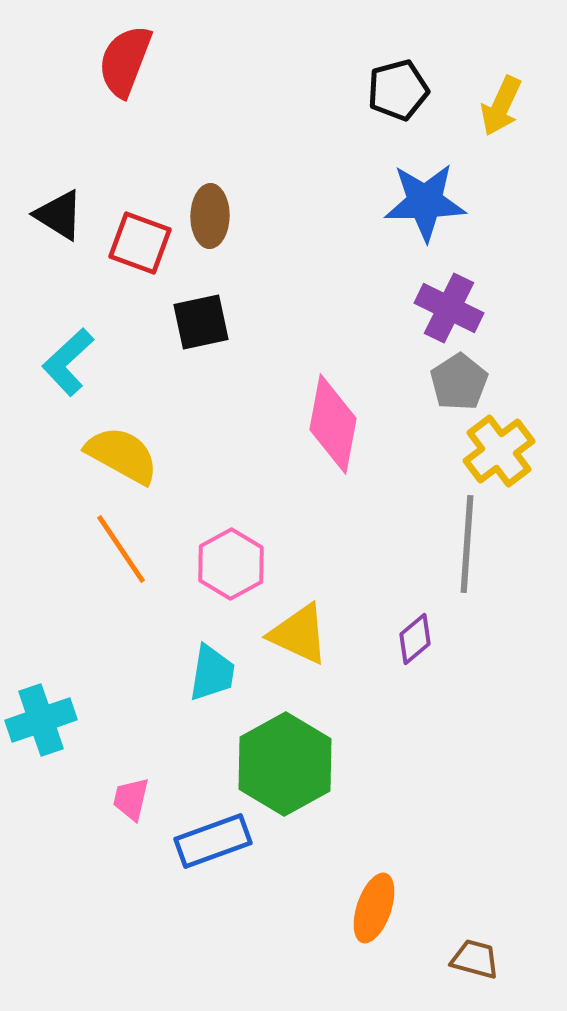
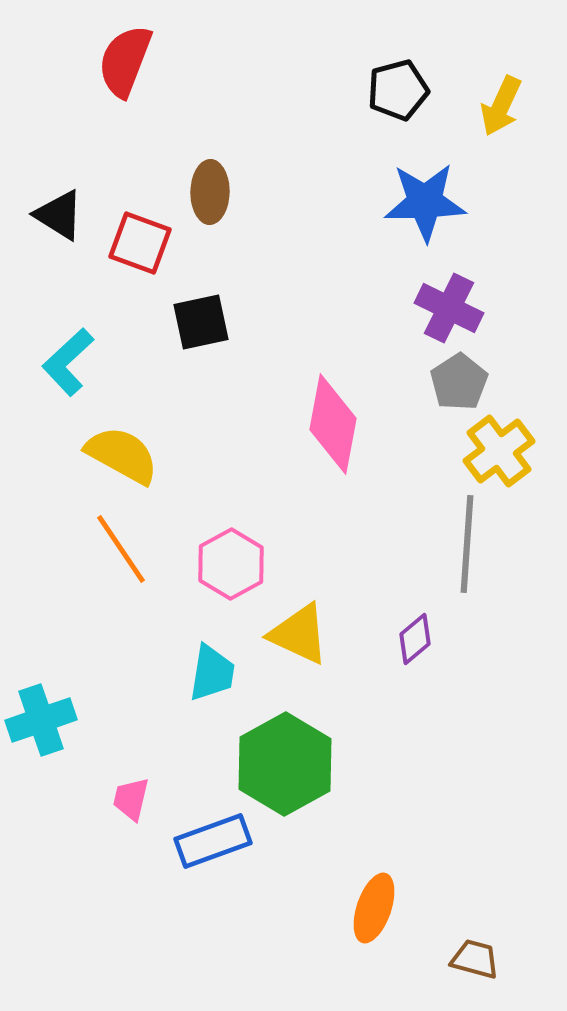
brown ellipse: moved 24 px up
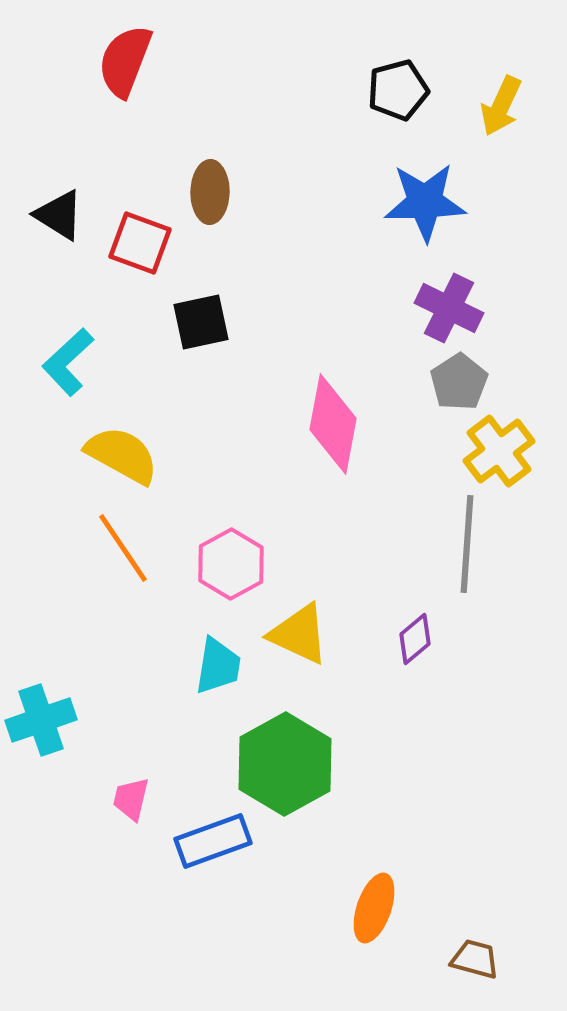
orange line: moved 2 px right, 1 px up
cyan trapezoid: moved 6 px right, 7 px up
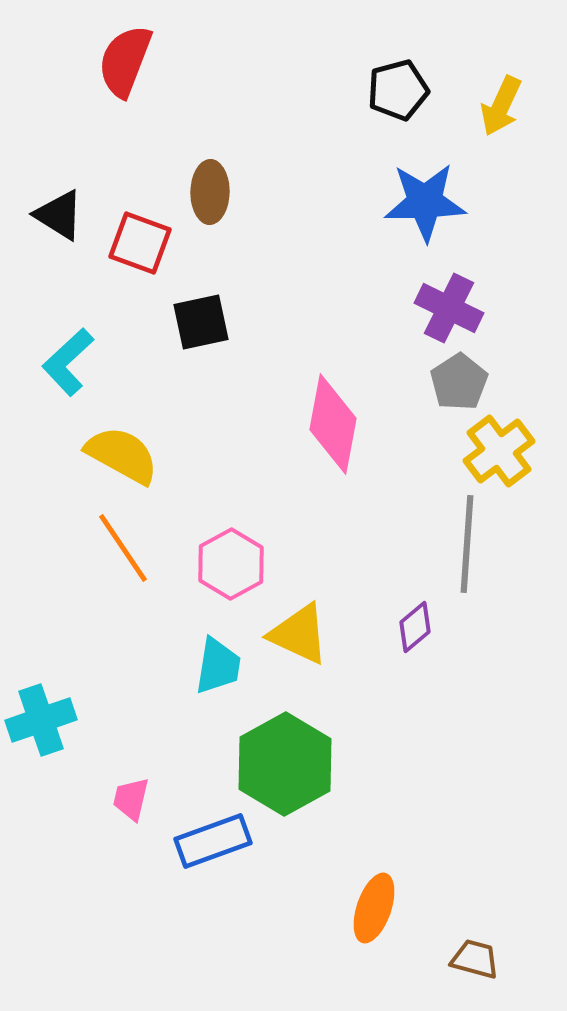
purple diamond: moved 12 px up
